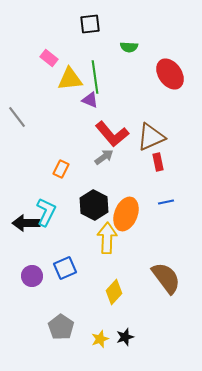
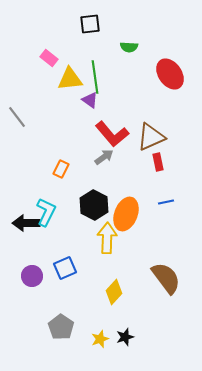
purple triangle: rotated 12 degrees clockwise
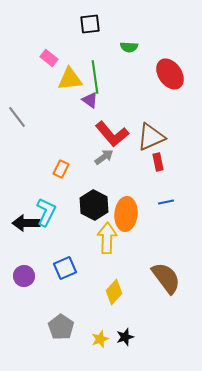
orange ellipse: rotated 16 degrees counterclockwise
purple circle: moved 8 px left
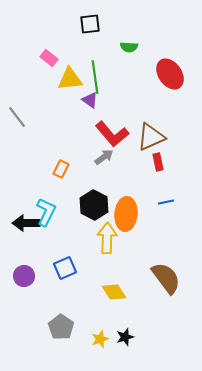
yellow diamond: rotated 75 degrees counterclockwise
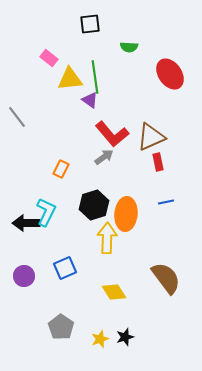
black hexagon: rotated 16 degrees clockwise
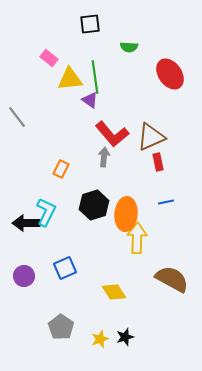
gray arrow: rotated 48 degrees counterclockwise
yellow arrow: moved 30 px right
brown semicircle: moved 6 px right, 1 px down; rotated 24 degrees counterclockwise
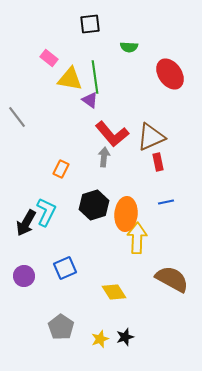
yellow triangle: rotated 16 degrees clockwise
black arrow: rotated 60 degrees counterclockwise
